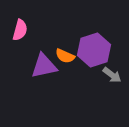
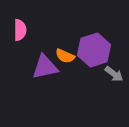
pink semicircle: rotated 15 degrees counterclockwise
purple triangle: moved 1 px right, 1 px down
gray arrow: moved 2 px right, 1 px up
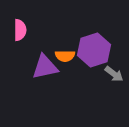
orange semicircle: rotated 24 degrees counterclockwise
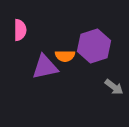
purple hexagon: moved 4 px up
gray arrow: moved 13 px down
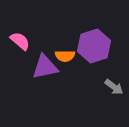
pink semicircle: moved 11 px down; rotated 50 degrees counterclockwise
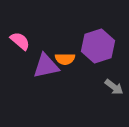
purple hexagon: moved 4 px right
orange semicircle: moved 3 px down
purple triangle: moved 1 px right, 1 px up
